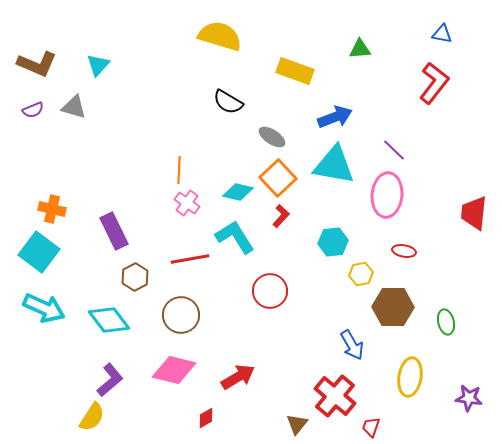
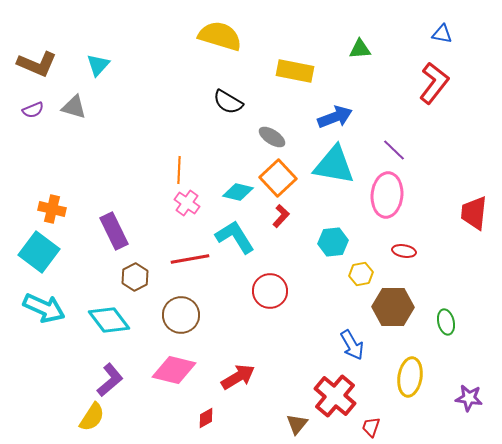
yellow rectangle at (295, 71): rotated 9 degrees counterclockwise
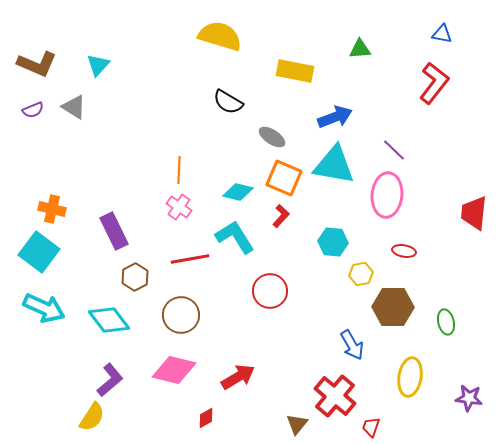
gray triangle at (74, 107): rotated 16 degrees clockwise
orange square at (278, 178): moved 6 px right; rotated 24 degrees counterclockwise
pink cross at (187, 203): moved 8 px left, 4 px down
cyan hexagon at (333, 242): rotated 12 degrees clockwise
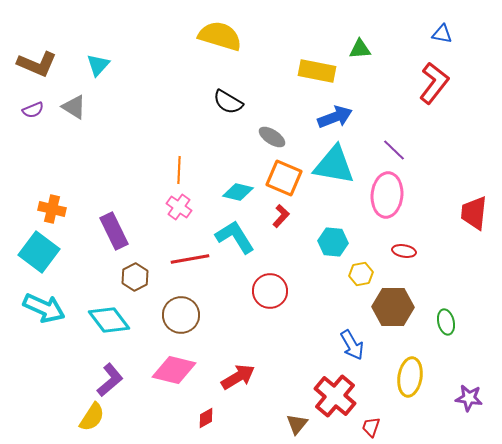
yellow rectangle at (295, 71): moved 22 px right
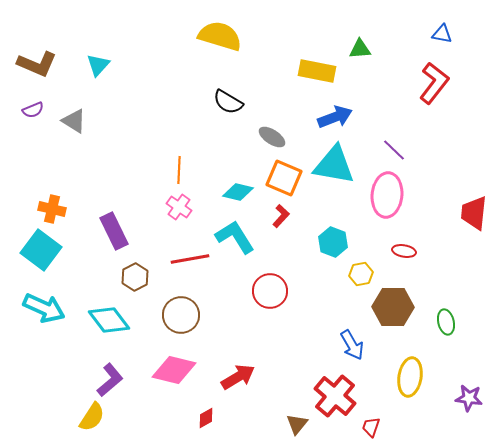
gray triangle at (74, 107): moved 14 px down
cyan hexagon at (333, 242): rotated 16 degrees clockwise
cyan square at (39, 252): moved 2 px right, 2 px up
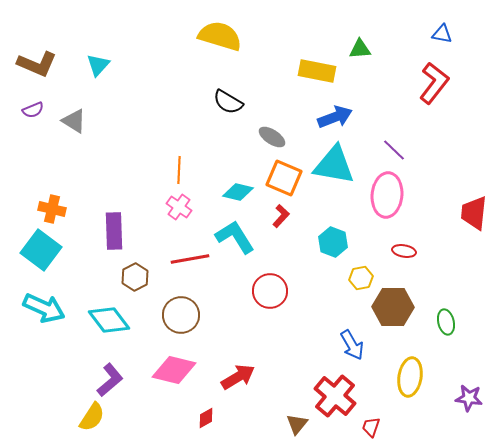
purple rectangle at (114, 231): rotated 24 degrees clockwise
yellow hexagon at (361, 274): moved 4 px down
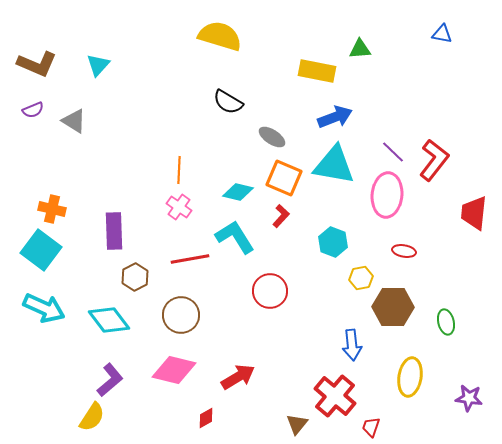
red L-shape at (434, 83): moved 77 px down
purple line at (394, 150): moved 1 px left, 2 px down
blue arrow at (352, 345): rotated 24 degrees clockwise
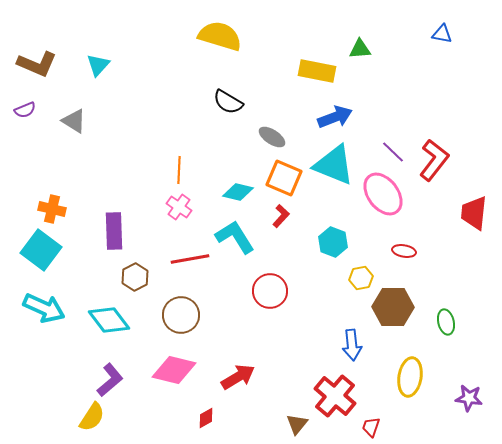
purple semicircle at (33, 110): moved 8 px left
cyan triangle at (334, 165): rotated 12 degrees clockwise
pink ellipse at (387, 195): moved 4 px left, 1 px up; rotated 42 degrees counterclockwise
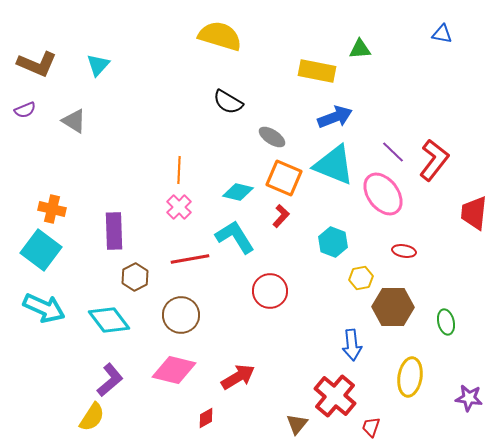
pink cross at (179, 207): rotated 10 degrees clockwise
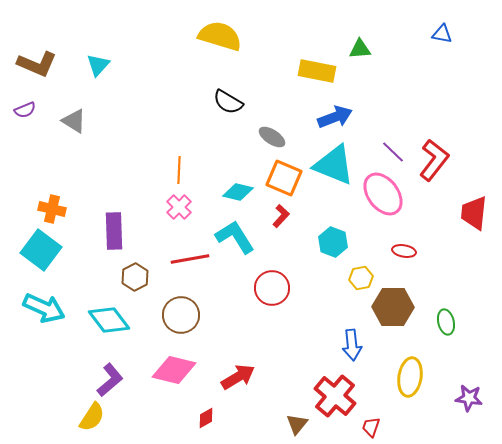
red circle at (270, 291): moved 2 px right, 3 px up
